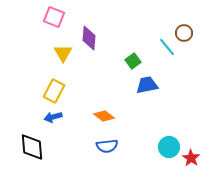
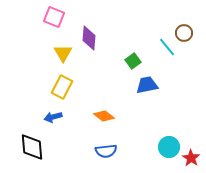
yellow rectangle: moved 8 px right, 4 px up
blue semicircle: moved 1 px left, 5 px down
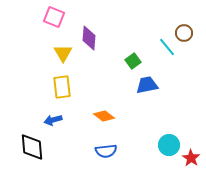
yellow rectangle: rotated 35 degrees counterclockwise
blue arrow: moved 3 px down
cyan circle: moved 2 px up
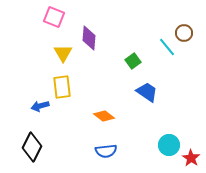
blue trapezoid: moved 7 px down; rotated 45 degrees clockwise
blue arrow: moved 13 px left, 14 px up
black diamond: rotated 32 degrees clockwise
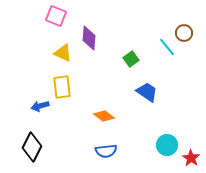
pink square: moved 2 px right, 1 px up
yellow triangle: rotated 36 degrees counterclockwise
green square: moved 2 px left, 2 px up
cyan circle: moved 2 px left
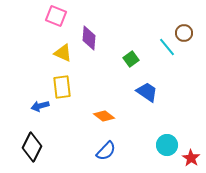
blue semicircle: rotated 40 degrees counterclockwise
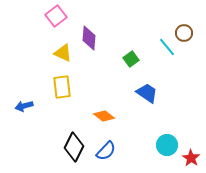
pink square: rotated 30 degrees clockwise
blue trapezoid: moved 1 px down
blue arrow: moved 16 px left
black diamond: moved 42 px right
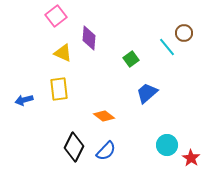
yellow rectangle: moved 3 px left, 2 px down
blue trapezoid: rotated 75 degrees counterclockwise
blue arrow: moved 6 px up
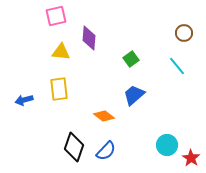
pink square: rotated 25 degrees clockwise
cyan line: moved 10 px right, 19 px down
yellow triangle: moved 2 px left, 1 px up; rotated 18 degrees counterclockwise
blue trapezoid: moved 13 px left, 2 px down
black diamond: rotated 8 degrees counterclockwise
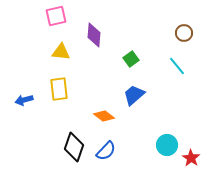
purple diamond: moved 5 px right, 3 px up
